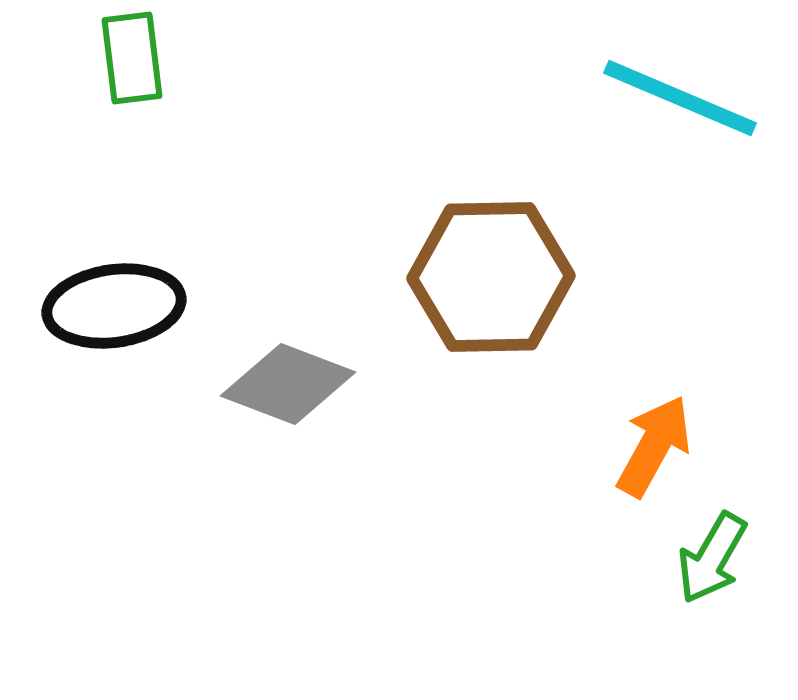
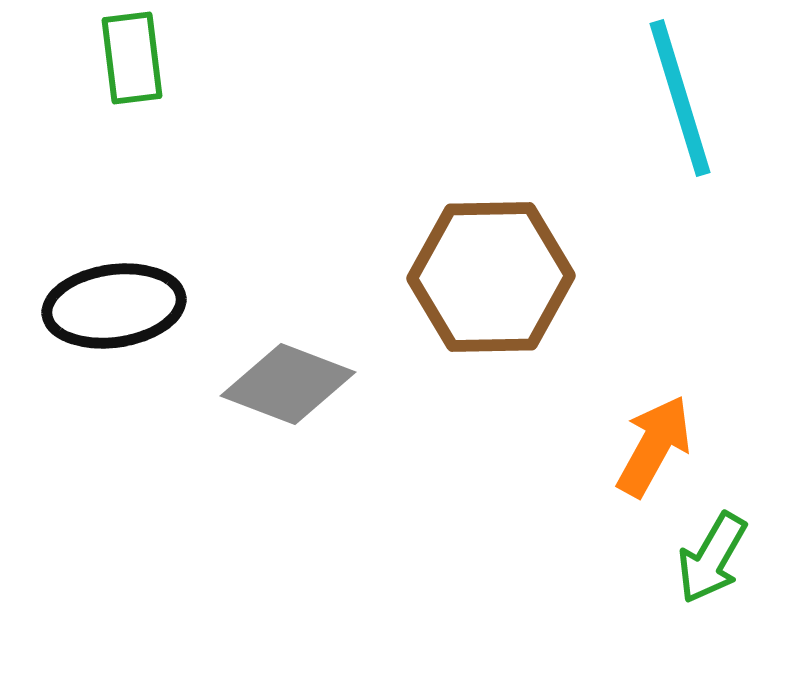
cyan line: rotated 50 degrees clockwise
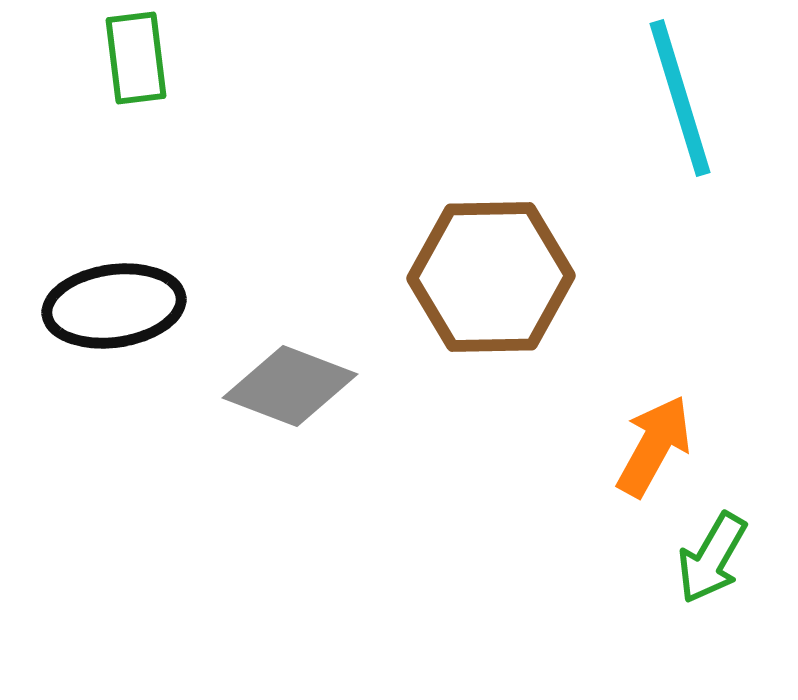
green rectangle: moved 4 px right
gray diamond: moved 2 px right, 2 px down
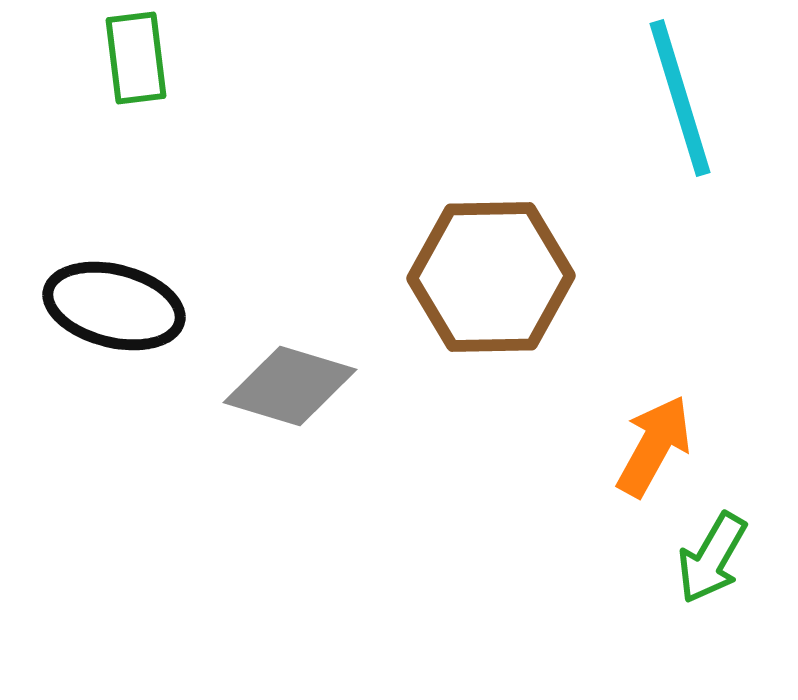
black ellipse: rotated 22 degrees clockwise
gray diamond: rotated 4 degrees counterclockwise
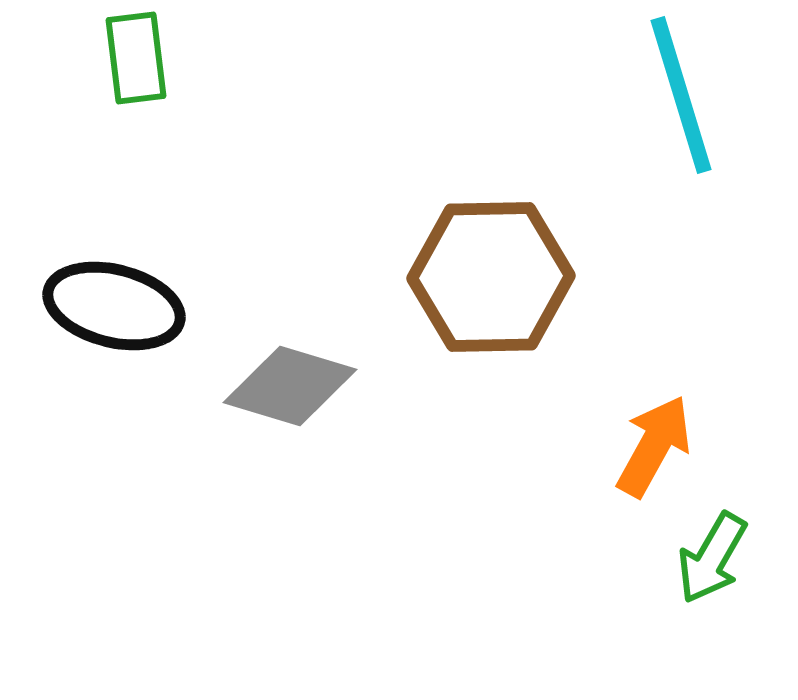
cyan line: moved 1 px right, 3 px up
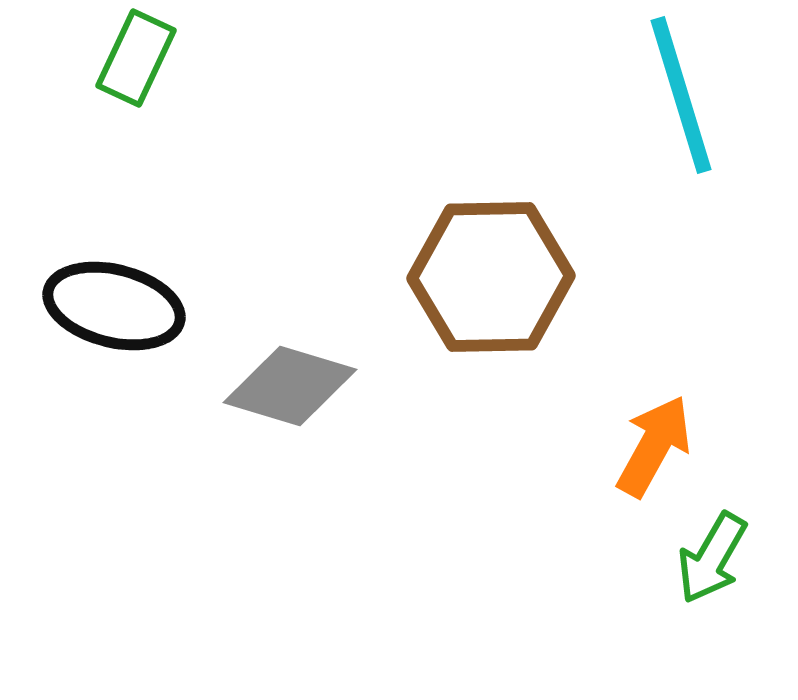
green rectangle: rotated 32 degrees clockwise
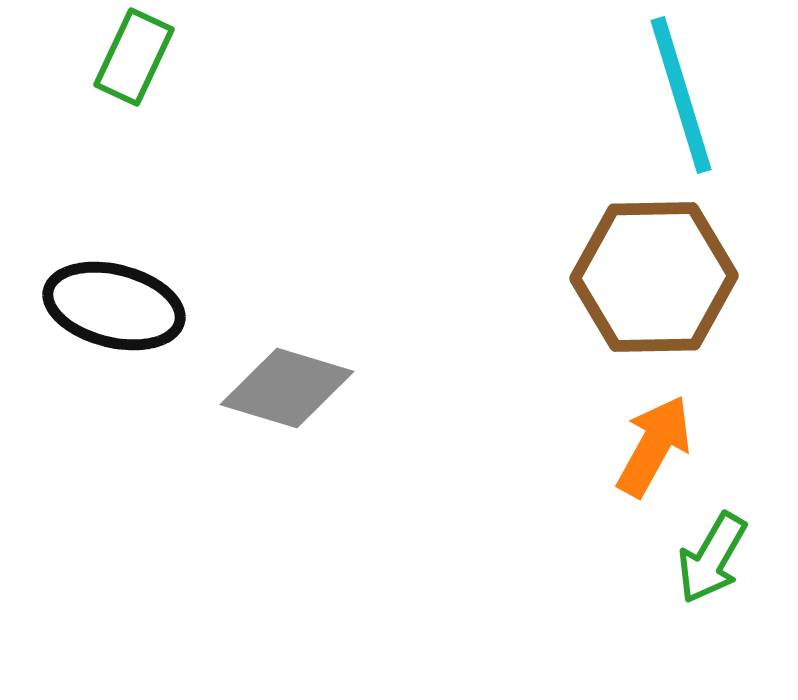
green rectangle: moved 2 px left, 1 px up
brown hexagon: moved 163 px right
gray diamond: moved 3 px left, 2 px down
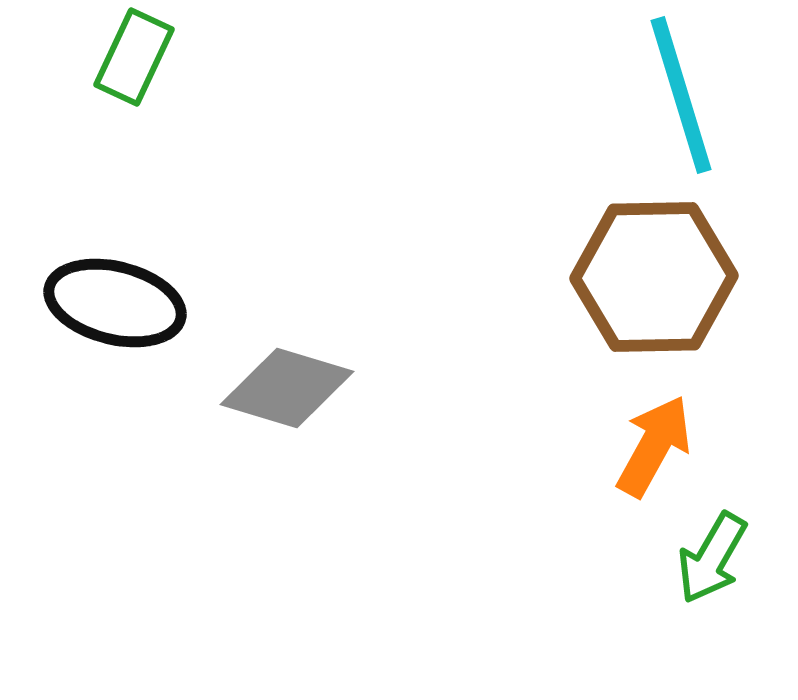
black ellipse: moved 1 px right, 3 px up
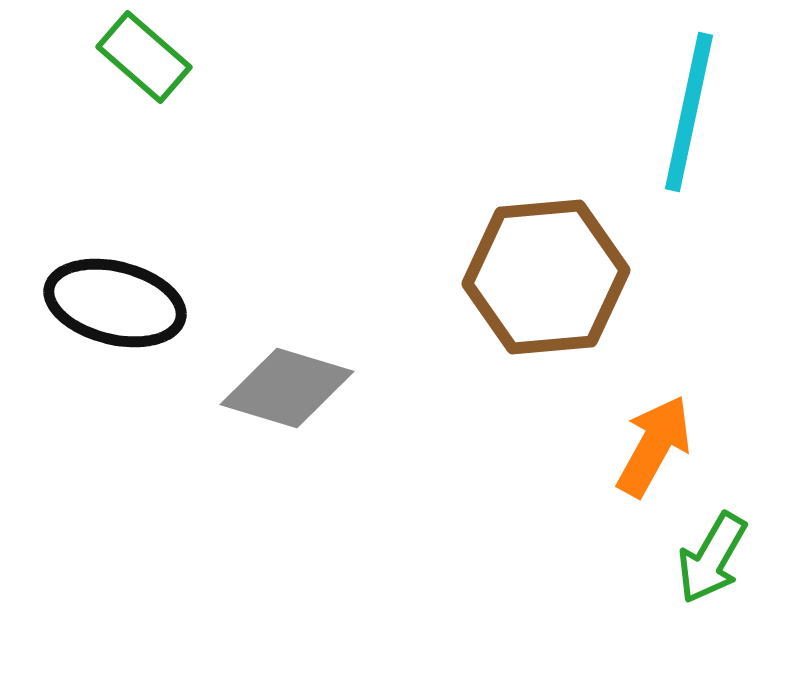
green rectangle: moved 10 px right; rotated 74 degrees counterclockwise
cyan line: moved 8 px right, 17 px down; rotated 29 degrees clockwise
brown hexagon: moved 108 px left; rotated 4 degrees counterclockwise
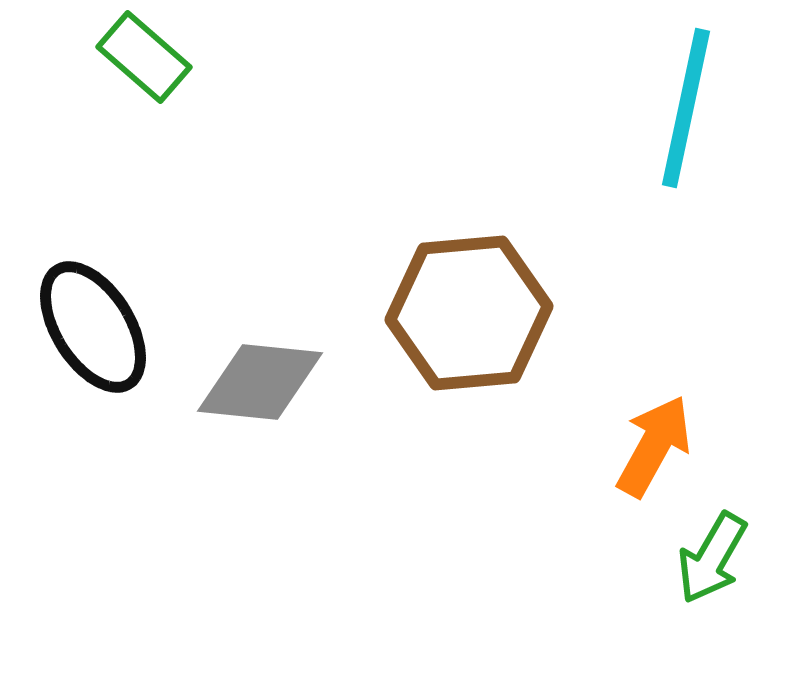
cyan line: moved 3 px left, 4 px up
brown hexagon: moved 77 px left, 36 px down
black ellipse: moved 22 px left, 24 px down; rotated 44 degrees clockwise
gray diamond: moved 27 px left, 6 px up; rotated 11 degrees counterclockwise
